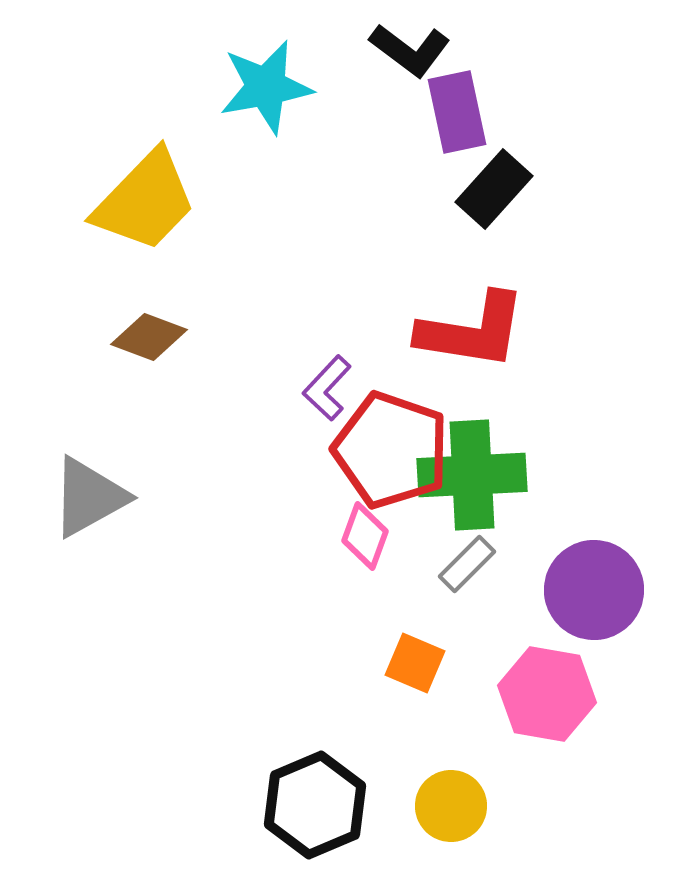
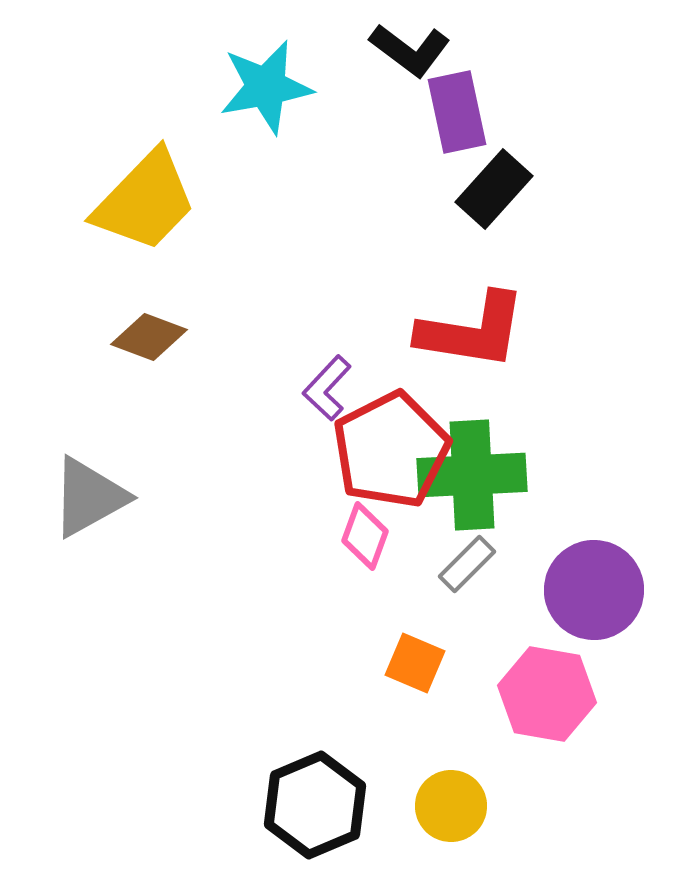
red pentagon: rotated 26 degrees clockwise
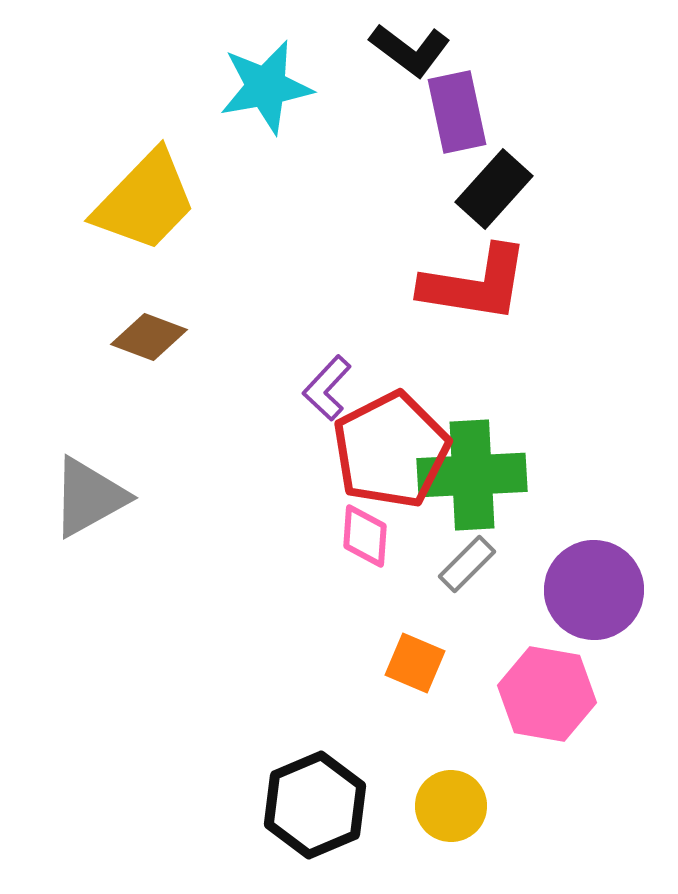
red L-shape: moved 3 px right, 47 px up
pink diamond: rotated 16 degrees counterclockwise
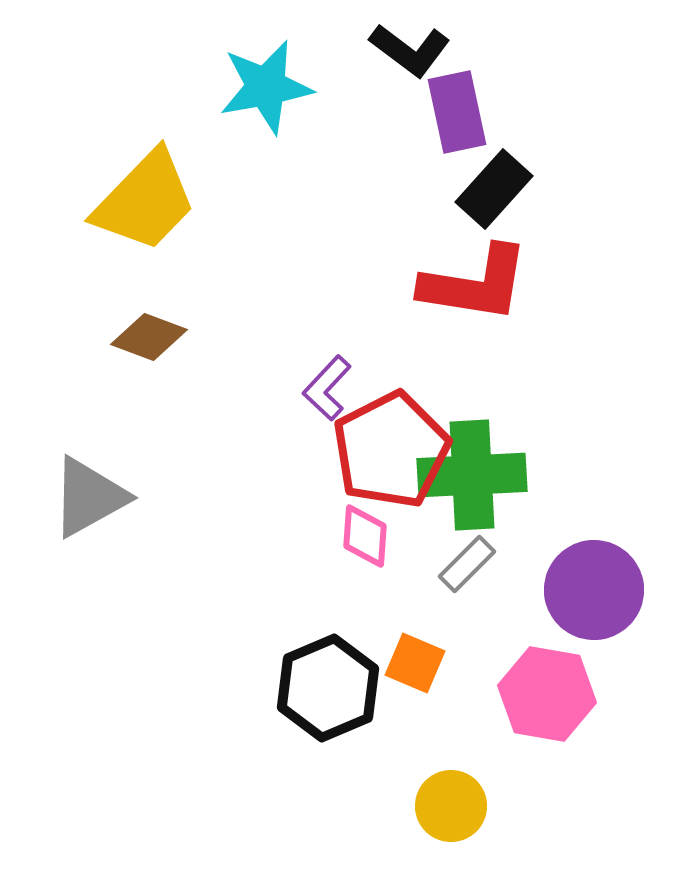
black hexagon: moved 13 px right, 117 px up
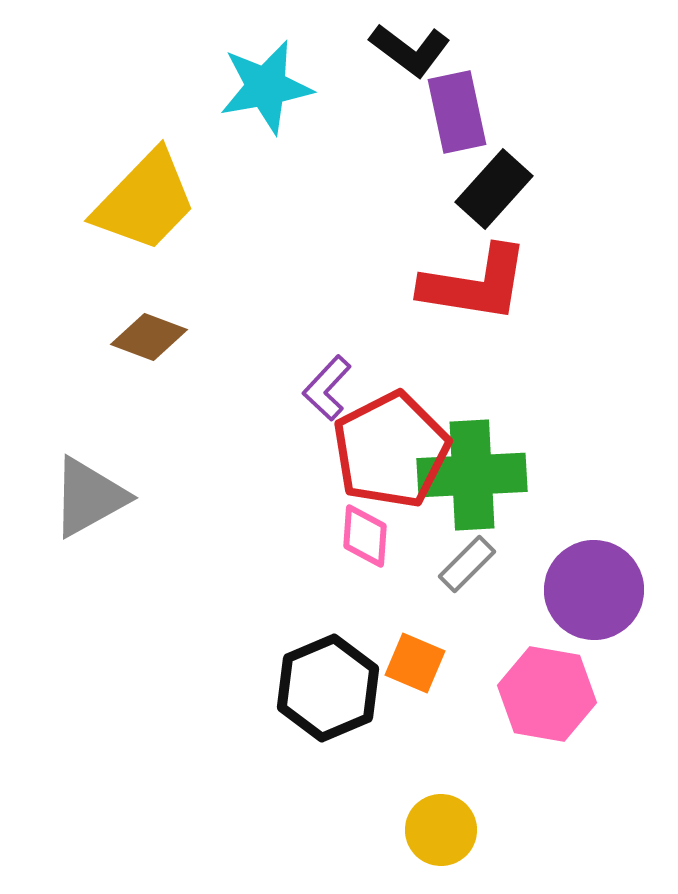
yellow circle: moved 10 px left, 24 px down
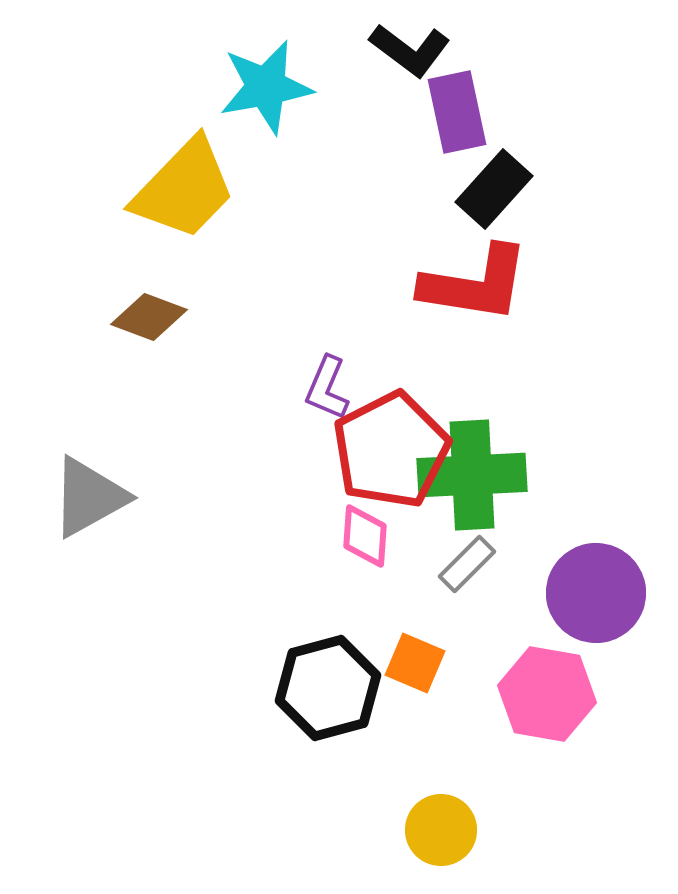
yellow trapezoid: moved 39 px right, 12 px up
brown diamond: moved 20 px up
purple L-shape: rotated 20 degrees counterclockwise
purple circle: moved 2 px right, 3 px down
black hexagon: rotated 8 degrees clockwise
